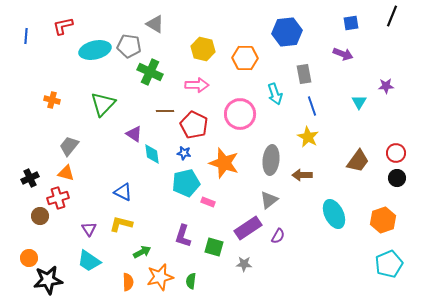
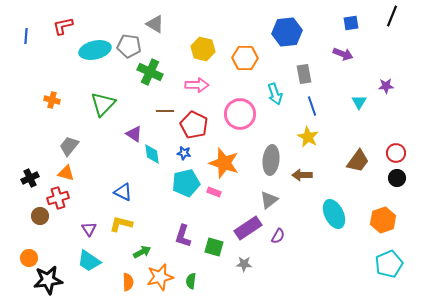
pink rectangle at (208, 202): moved 6 px right, 10 px up
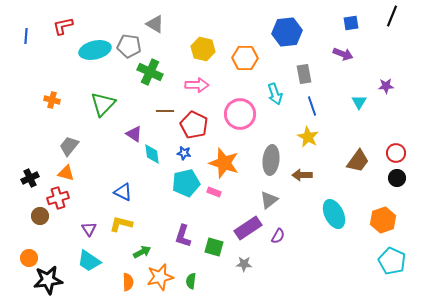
cyan pentagon at (389, 264): moved 3 px right, 3 px up; rotated 24 degrees counterclockwise
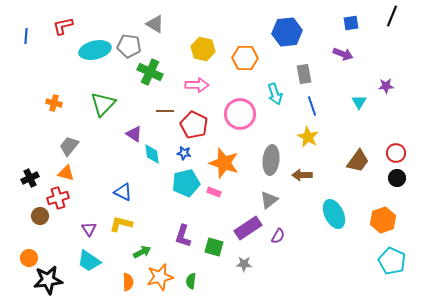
orange cross at (52, 100): moved 2 px right, 3 px down
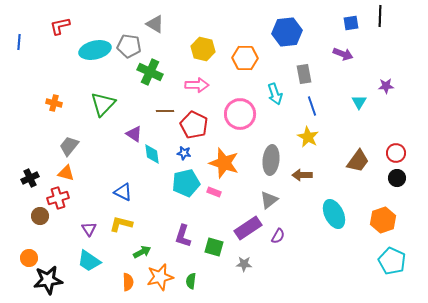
black line at (392, 16): moved 12 px left; rotated 20 degrees counterclockwise
red L-shape at (63, 26): moved 3 px left
blue line at (26, 36): moved 7 px left, 6 px down
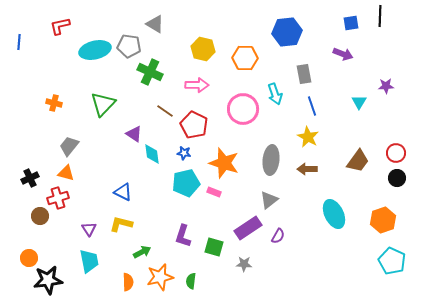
brown line at (165, 111): rotated 36 degrees clockwise
pink circle at (240, 114): moved 3 px right, 5 px up
brown arrow at (302, 175): moved 5 px right, 6 px up
cyan trapezoid at (89, 261): rotated 135 degrees counterclockwise
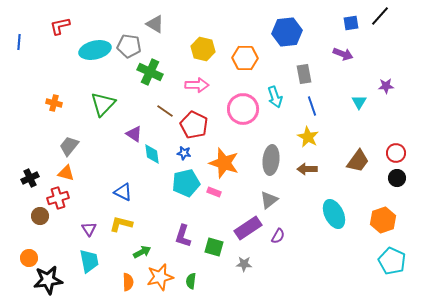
black line at (380, 16): rotated 40 degrees clockwise
cyan arrow at (275, 94): moved 3 px down
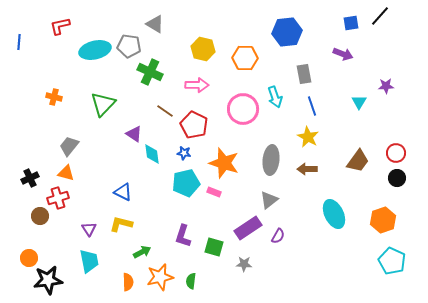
orange cross at (54, 103): moved 6 px up
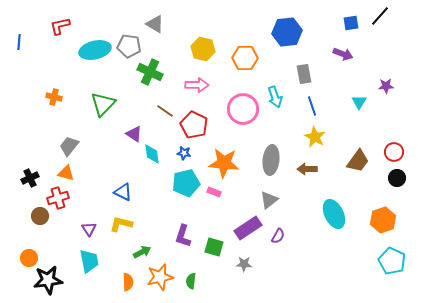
yellow star at (308, 137): moved 7 px right
red circle at (396, 153): moved 2 px left, 1 px up
orange star at (224, 163): rotated 12 degrees counterclockwise
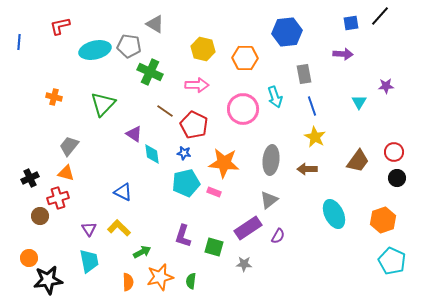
purple arrow at (343, 54): rotated 18 degrees counterclockwise
yellow L-shape at (121, 224): moved 2 px left, 4 px down; rotated 30 degrees clockwise
